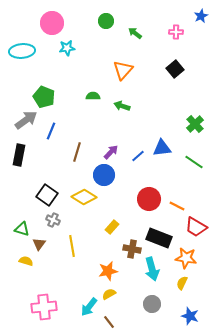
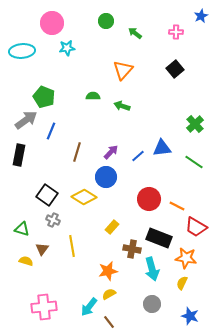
blue circle at (104, 175): moved 2 px right, 2 px down
brown triangle at (39, 244): moved 3 px right, 5 px down
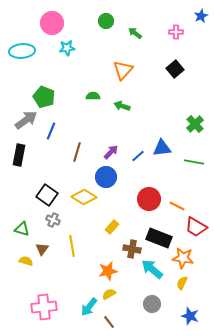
green line at (194, 162): rotated 24 degrees counterclockwise
orange star at (186, 258): moved 3 px left
cyan arrow at (152, 269): rotated 145 degrees clockwise
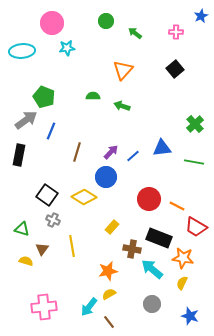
blue line at (138, 156): moved 5 px left
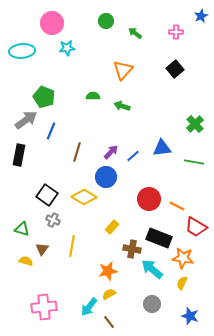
yellow line at (72, 246): rotated 20 degrees clockwise
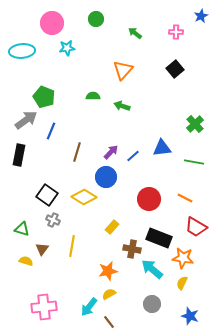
green circle at (106, 21): moved 10 px left, 2 px up
orange line at (177, 206): moved 8 px right, 8 px up
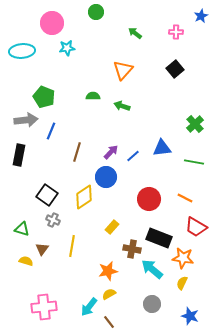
green circle at (96, 19): moved 7 px up
gray arrow at (26, 120): rotated 30 degrees clockwise
yellow diamond at (84, 197): rotated 65 degrees counterclockwise
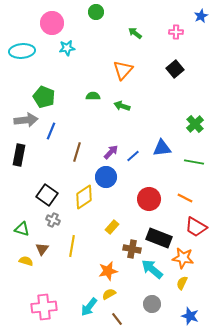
brown line at (109, 322): moved 8 px right, 3 px up
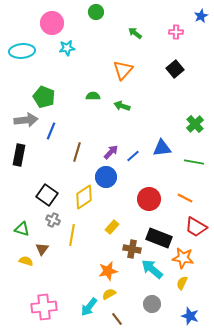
yellow line at (72, 246): moved 11 px up
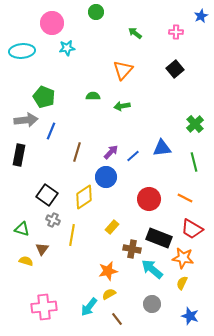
green arrow at (122, 106): rotated 28 degrees counterclockwise
green line at (194, 162): rotated 66 degrees clockwise
red trapezoid at (196, 227): moved 4 px left, 2 px down
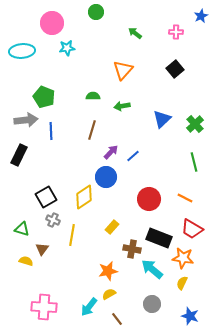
blue line at (51, 131): rotated 24 degrees counterclockwise
blue triangle at (162, 148): moved 29 px up; rotated 36 degrees counterclockwise
brown line at (77, 152): moved 15 px right, 22 px up
black rectangle at (19, 155): rotated 15 degrees clockwise
black square at (47, 195): moved 1 px left, 2 px down; rotated 25 degrees clockwise
pink cross at (44, 307): rotated 10 degrees clockwise
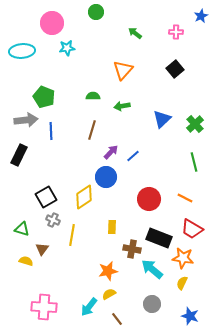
yellow rectangle at (112, 227): rotated 40 degrees counterclockwise
